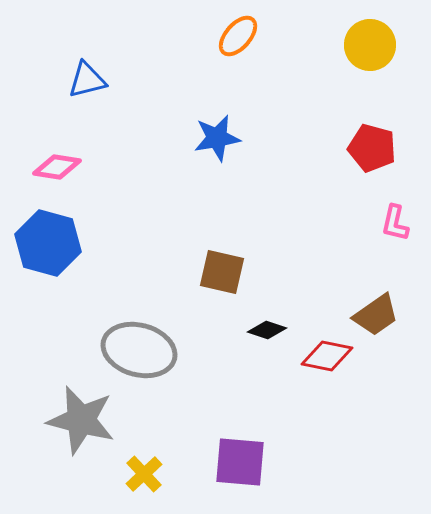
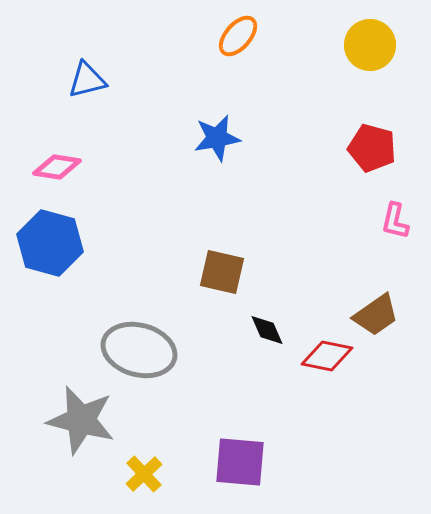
pink L-shape: moved 2 px up
blue hexagon: moved 2 px right
black diamond: rotated 48 degrees clockwise
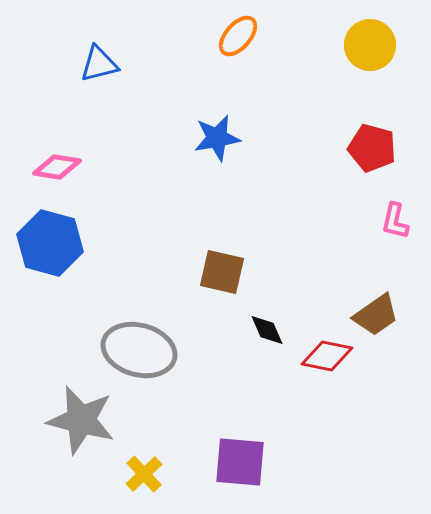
blue triangle: moved 12 px right, 16 px up
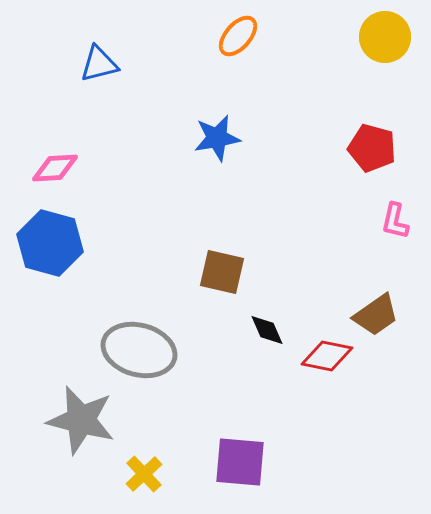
yellow circle: moved 15 px right, 8 px up
pink diamond: moved 2 px left, 1 px down; rotated 12 degrees counterclockwise
